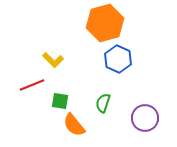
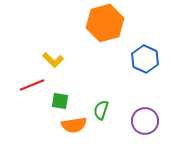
blue hexagon: moved 27 px right
green semicircle: moved 2 px left, 7 px down
purple circle: moved 3 px down
orange semicircle: rotated 60 degrees counterclockwise
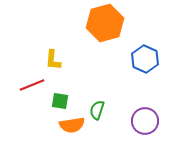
yellow L-shape: rotated 50 degrees clockwise
green semicircle: moved 4 px left
orange semicircle: moved 2 px left
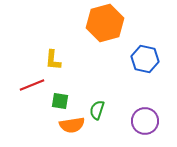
blue hexagon: rotated 12 degrees counterclockwise
